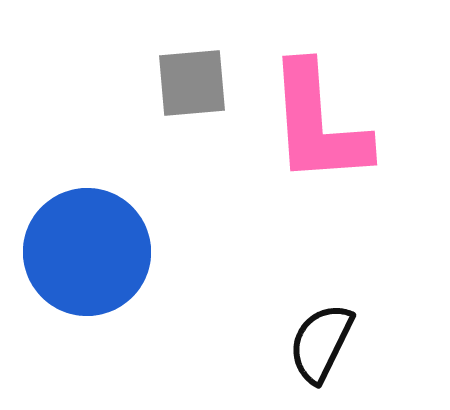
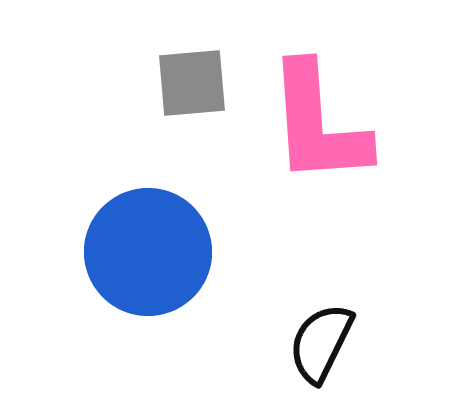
blue circle: moved 61 px right
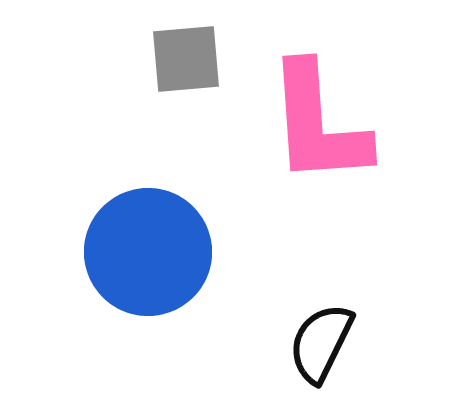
gray square: moved 6 px left, 24 px up
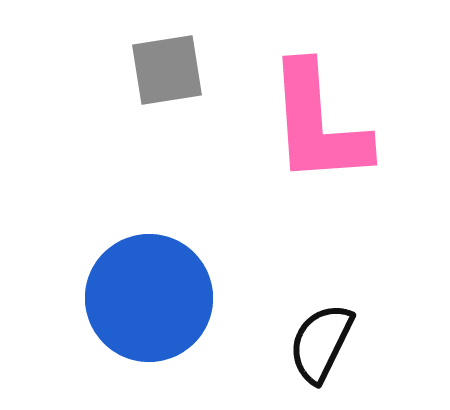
gray square: moved 19 px left, 11 px down; rotated 4 degrees counterclockwise
blue circle: moved 1 px right, 46 px down
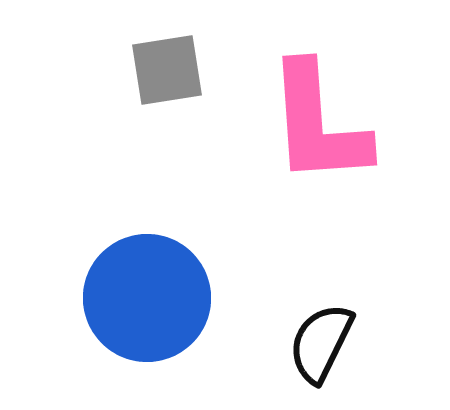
blue circle: moved 2 px left
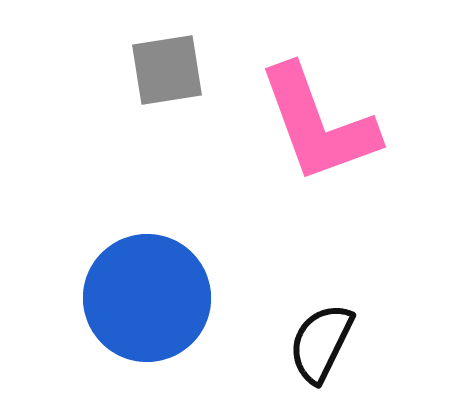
pink L-shape: rotated 16 degrees counterclockwise
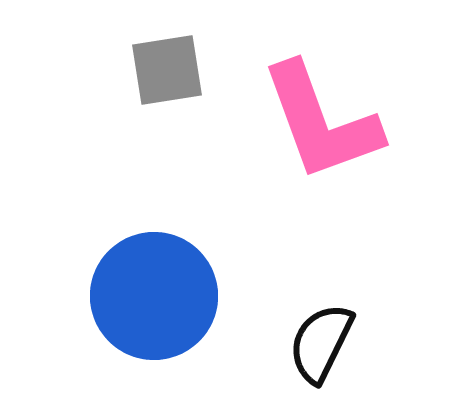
pink L-shape: moved 3 px right, 2 px up
blue circle: moved 7 px right, 2 px up
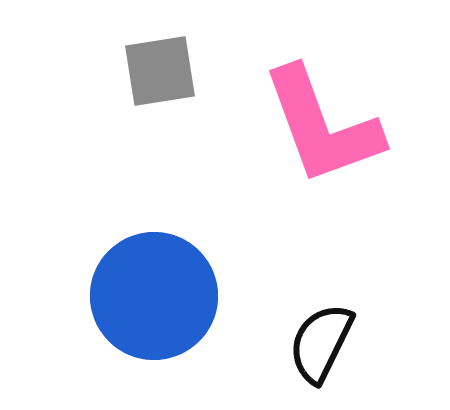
gray square: moved 7 px left, 1 px down
pink L-shape: moved 1 px right, 4 px down
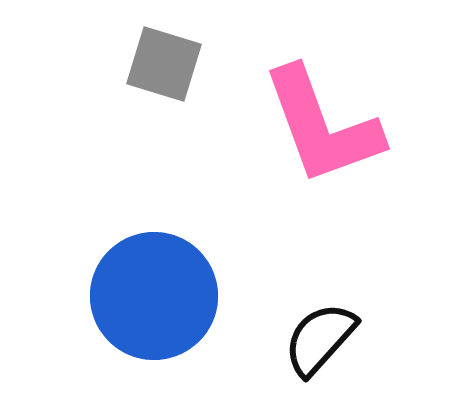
gray square: moved 4 px right, 7 px up; rotated 26 degrees clockwise
black semicircle: moved 1 px left, 4 px up; rotated 16 degrees clockwise
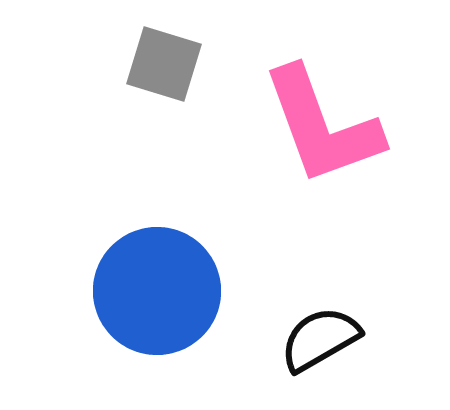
blue circle: moved 3 px right, 5 px up
black semicircle: rotated 18 degrees clockwise
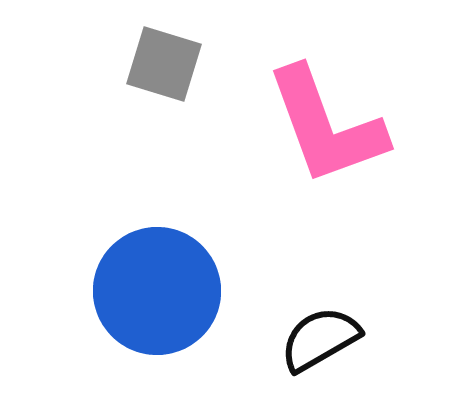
pink L-shape: moved 4 px right
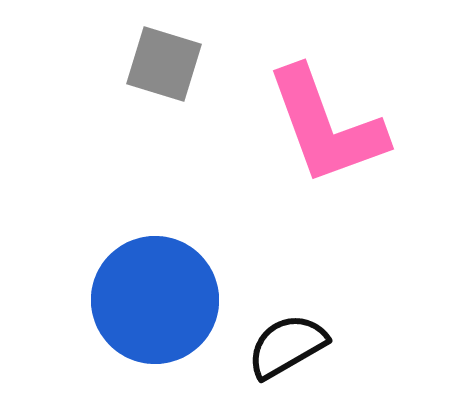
blue circle: moved 2 px left, 9 px down
black semicircle: moved 33 px left, 7 px down
